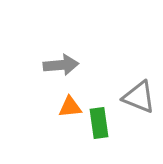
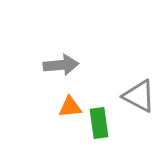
gray triangle: moved 1 px up; rotated 6 degrees clockwise
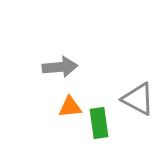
gray arrow: moved 1 px left, 2 px down
gray triangle: moved 1 px left, 3 px down
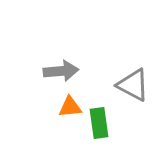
gray arrow: moved 1 px right, 4 px down
gray triangle: moved 5 px left, 14 px up
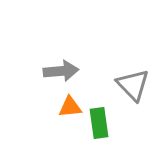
gray triangle: rotated 18 degrees clockwise
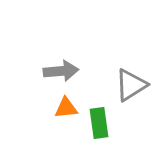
gray triangle: moved 2 px left; rotated 42 degrees clockwise
orange triangle: moved 4 px left, 1 px down
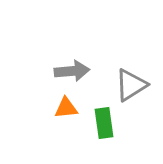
gray arrow: moved 11 px right
green rectangle: moved 5 px right
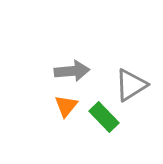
orange triangle: moved 2 px up; rotated 45 degrees counterclockwise
green rectangle: moved 6 px up; rotated 36 degrees counterclockwise
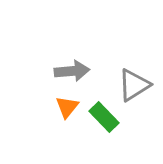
gray triangle: moved 3 px right
orange triangle: moved 1 px right, 1 px down
